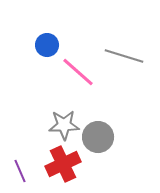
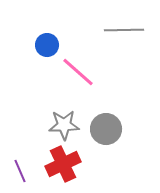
gray line: moved 26 px up; rotated 18 degrees counterclockwise
gray circle: moved 8 px right, 8 px up
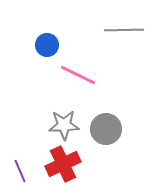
pink line: moved 3 px down; rotated 15 degrees counterclockwise
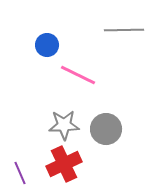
red cross: moved 1 px right
purple line: moved 2 px down
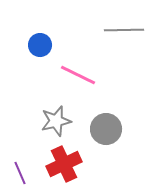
blue circle: moved 7 px left
gray star: moved 8 px left, 4 px up; rotated 12 degrees counterclockwise
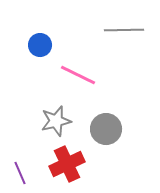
red cross: moved 3 px right
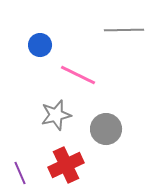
gray star: moved 6 px up
red cross: moved 1 px left, 1 px down
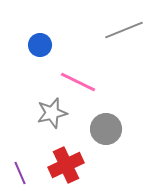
gray line: rotated 21 degrees counterclockwise
pink line: moved 7 px down
gray star: moved 4 px left, 2 px up
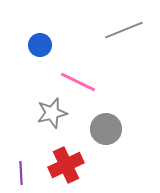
purple line: moved 1 px right; rotated 20 degrees clockwise
